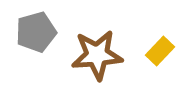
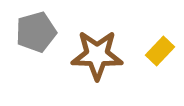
brown star: rotated 6 degrees clockwise
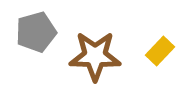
brown star: moved 2 px left, 1 px down
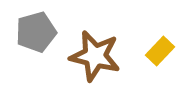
brown star: rotated 12 degrees clockwise
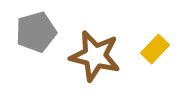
yellow rectangle: moved 5 px left, 2 px up
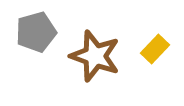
brown star: rotated 6 degrees clockwise
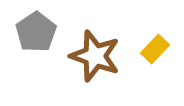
gray pentagon: rotated 18 degrees counterclockwise
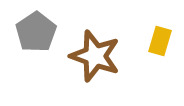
yellow rectangle: moved 5 px right, 8 px up; rotated 28 degrees counterclockwise
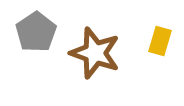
brown star: moved 3 px up
